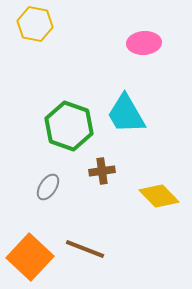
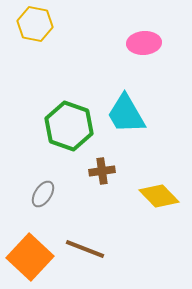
gray ellipse: moved 5 px left, 7 px down
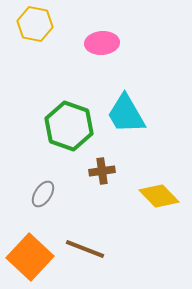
pink ellipse: moved 42 px left
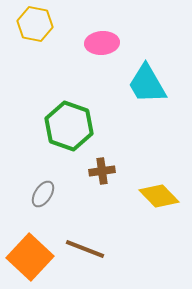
cyan trapezoid: moved 21 px right, 30 px up
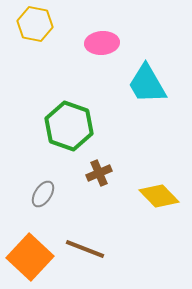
brown cross: moved 3 px left, 2 px down; rotated 15 degrees counterclockwise
